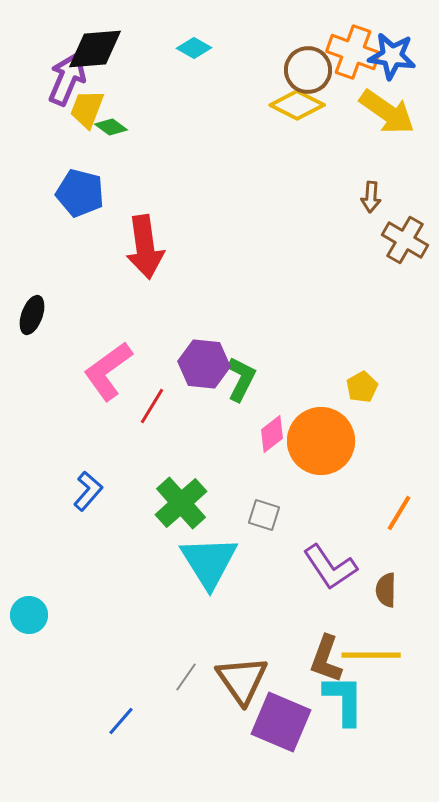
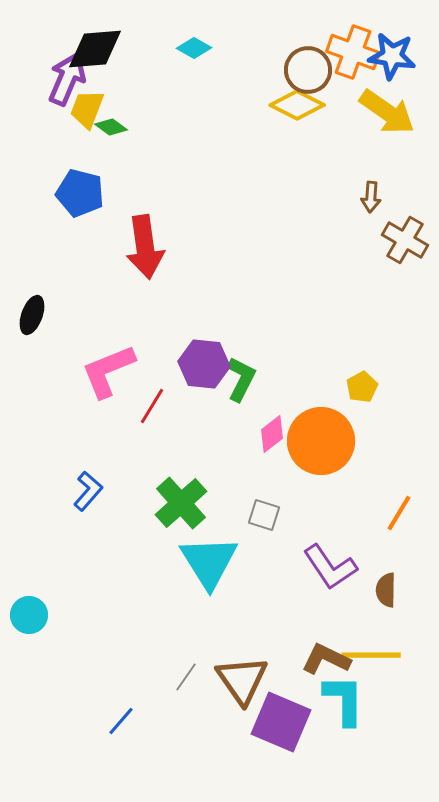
pink L-shape: rotated 14 degrees clockwise
brown L-shape: rotated 96 degrees clockwise
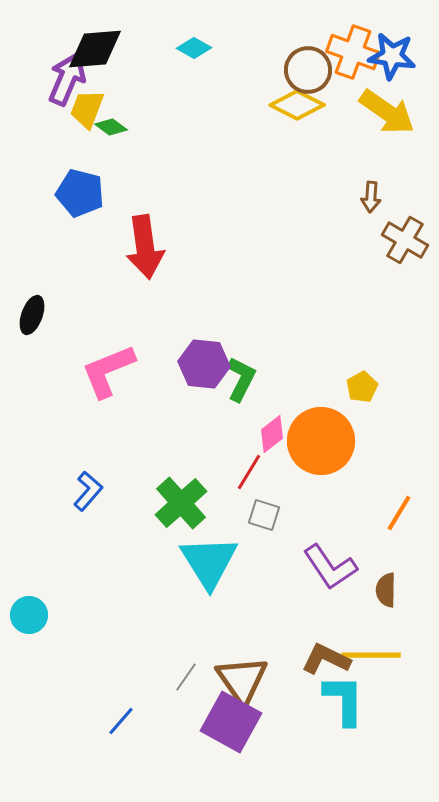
red line: moved 97 px right, 66 px down
purple square: moved 50 px left; rotated 6 degrees clockwise
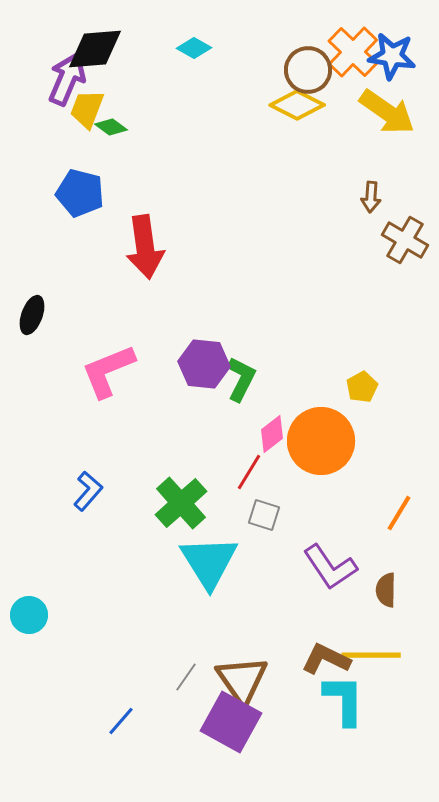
orange cross: rotated 24 degrees clockwise
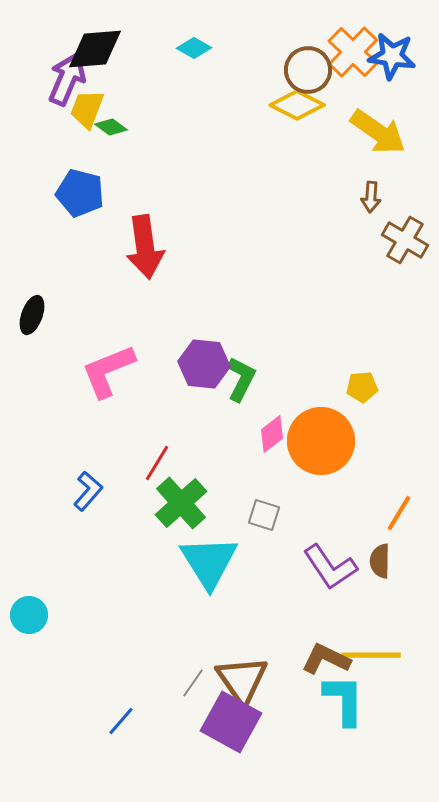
yellow arrow: moved 9 px left, 20 px down
yellow pentagon: rotated 24 degrees clockwise
red line: moved 92 px left, 9 px up
brown semicircle: moved 6 px left, 29 px up
gray line: moved 7 px right, 6 px down
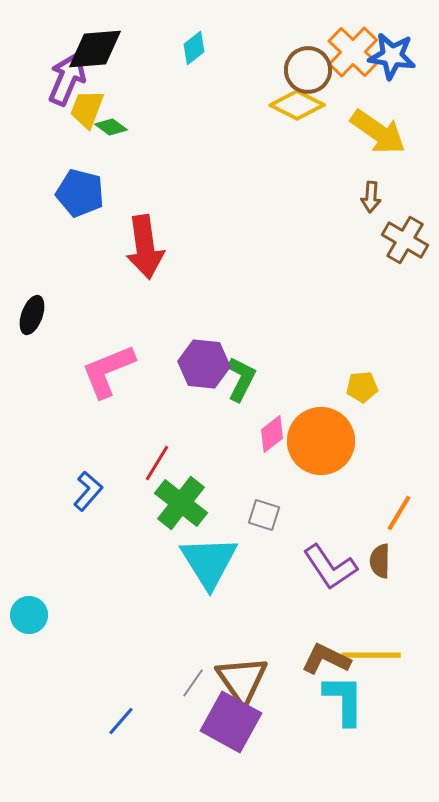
cyan diamond: rotated 68 degrees counterclockwise
green cross: rotated 10 degrees counterclockwise
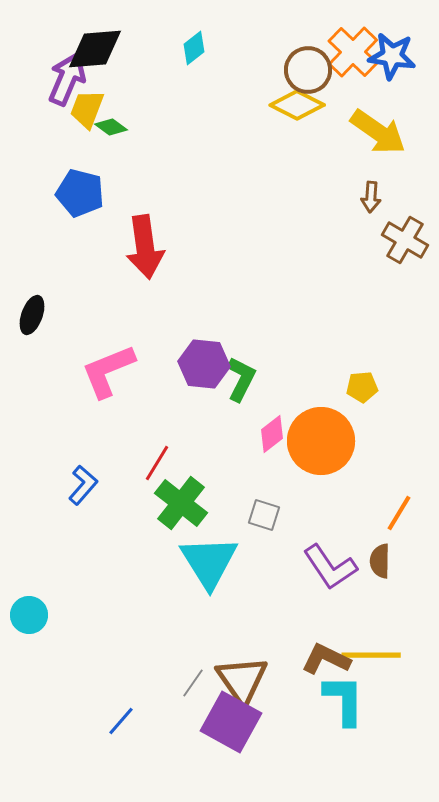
blue L-shape: moved 5 px left, 6 px up
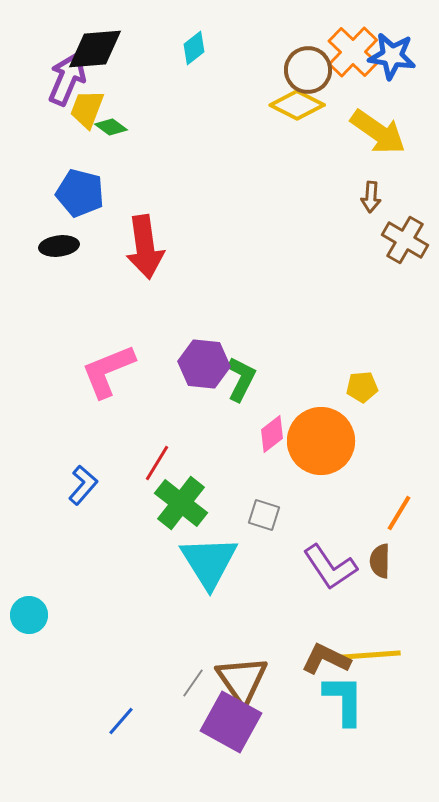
black ellipse: moved 27 px right, 69 px up; rotated 63 degrees clockwise
yellow line: rotated 4 degrees counterclockwise
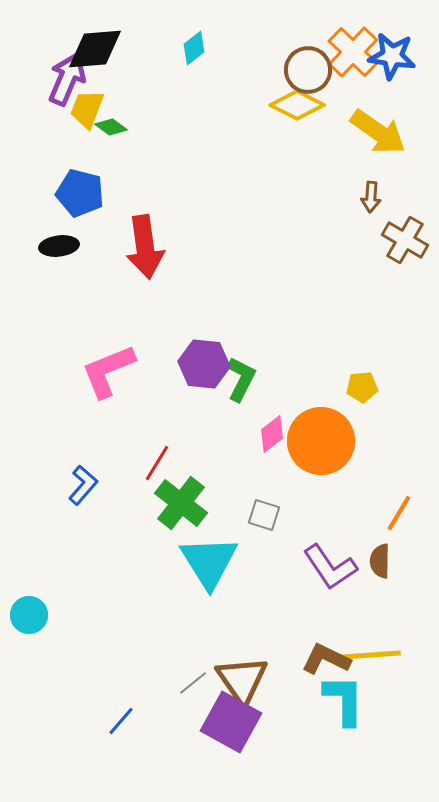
gray line: rotated 16 degrees clockwise
